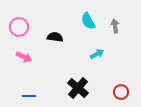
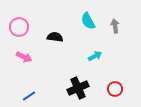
cyan arrow: moved 2 px left, 2 px down
black cross: rotated 25 degrees clockwise
red circle: moved 6 px left, 3 px up
blue line: rotated 32 degrees counterclockwise
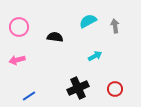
cyan semicircle: rotated 90 degrees clockwise
pink arrow: moved 7 px left, 3 px down; rotated 140 degrees clockwise
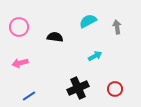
gray arrow: moved 2 px right, 1 px down
pink arrow: moved 3 px right, 3 px down
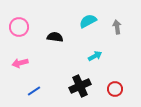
black cross: moved 2 px right, 2 px up
blue line: moved 5 px right, 5 px up
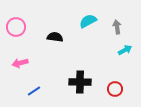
pink circle: moved 3 px left
cyan arrow: moved 30 px right, 6 px up
black cross: moved 4 px up; rotated 25 degrees clockwise
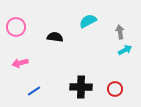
gray arrow: moved 3 px right, 5 px down
black cross: moved 1 px right, 5 px down
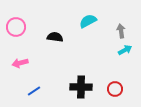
gray arrow: moved 1 px right, 1 px up
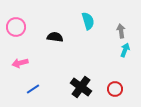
cyan semicircle: rotated 102 degrees clockwise
cyan arrow: rotated 40 degrees counterclockwise
black cross: rotated 35 degrees clockwise
blue line: moved 1 px left, 2 px up
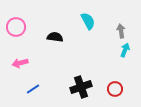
cyan semicircle: rotated 12 degrees counterclockwise
black cross: rotated 35 degrees clockwise
